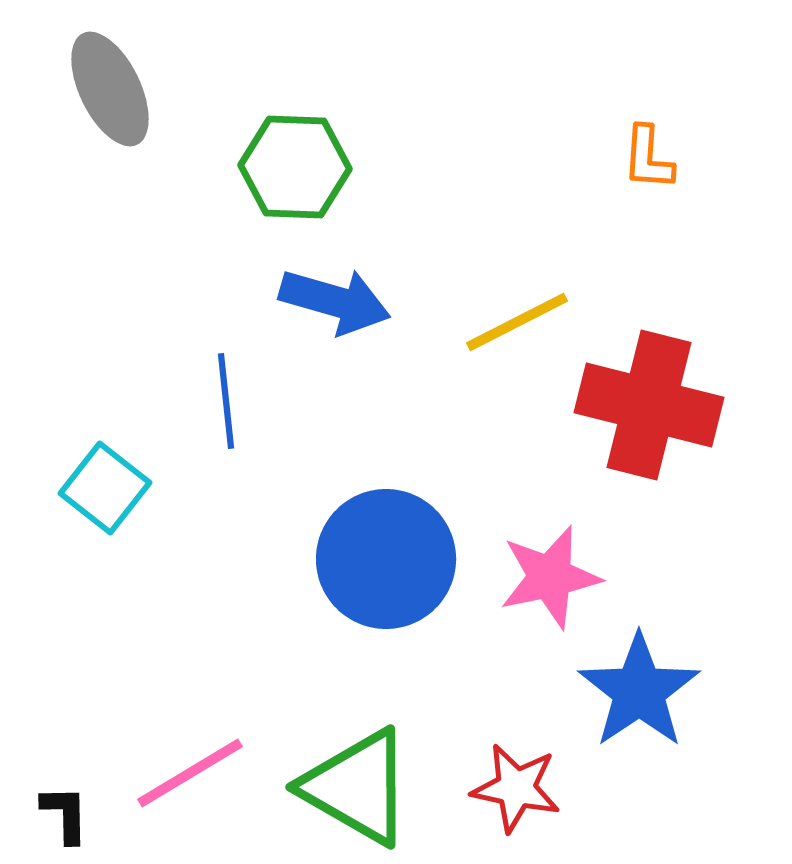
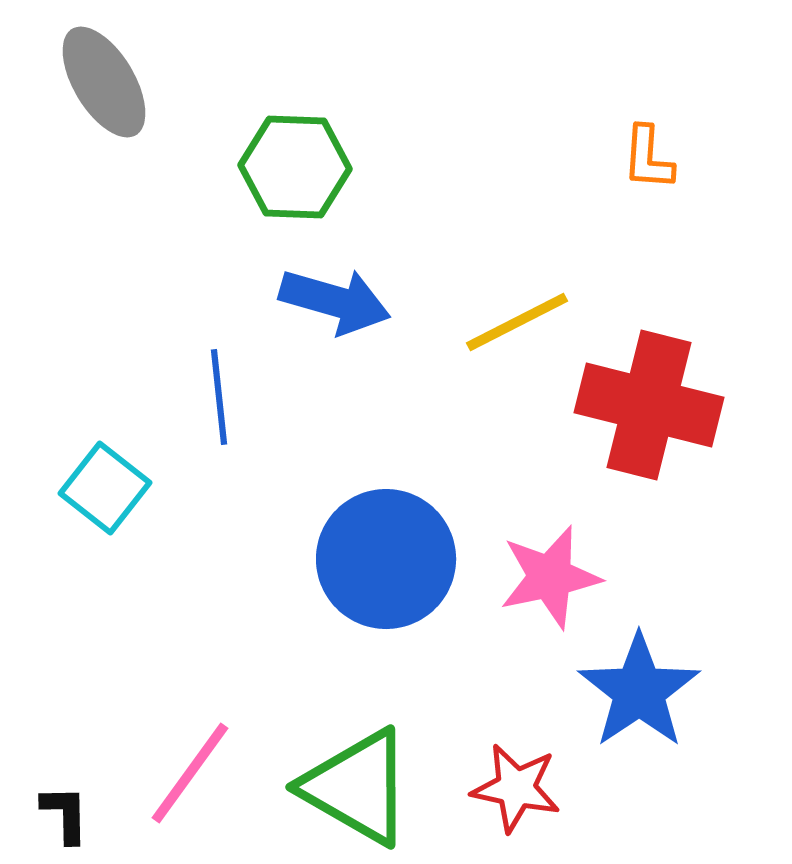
gray ellipse: moved 6 px left, 7 px up; rotated 5 degrees counterclockwise
blue line: moved 7 px left, 4 px up
pink line: rotated 23 degrees counterclockwise
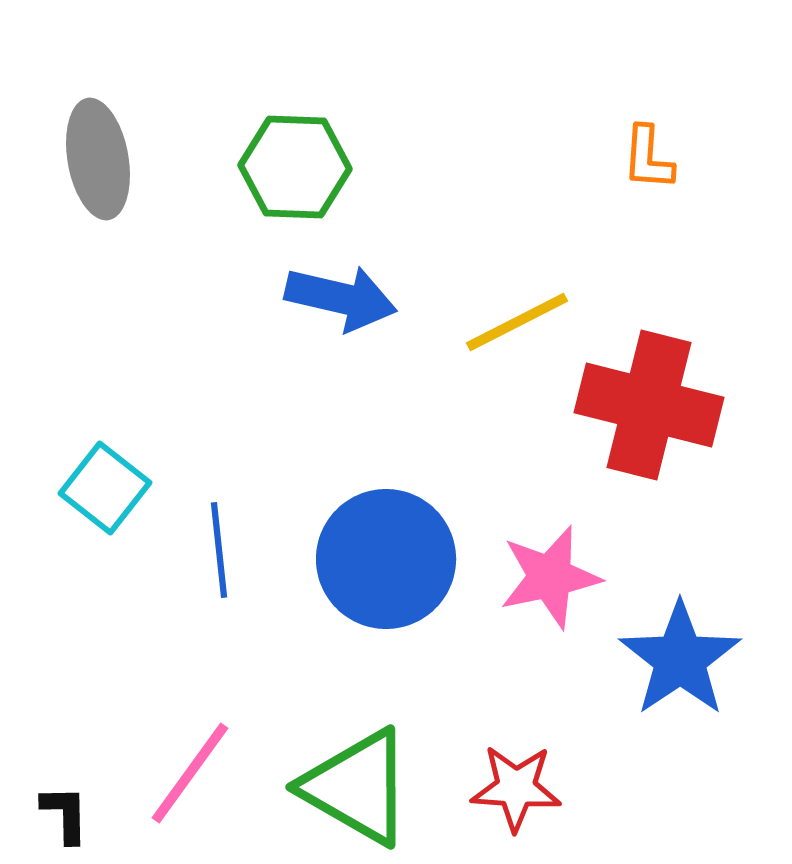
gray ellipse: moved 6 px left, 77 px down; rotated 21 degrees clockwise
blue arrow: moved 6 px right, 3 px up; rotated 3 degrees counterclockwise
blue line: moved 153 px down
blue star: moved 41 px right, 32 px up
red star: rotated 8 degrees counterclockwise
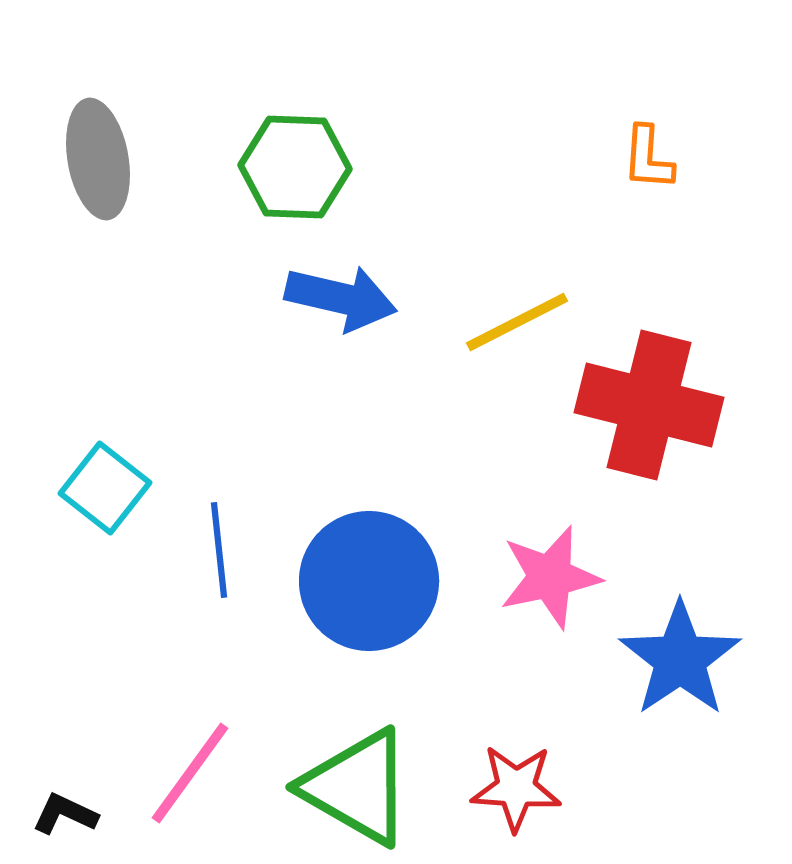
blue circle: moved 17 px left, 22 px down
black L-shape: rotated 64 degrees counterclockwise
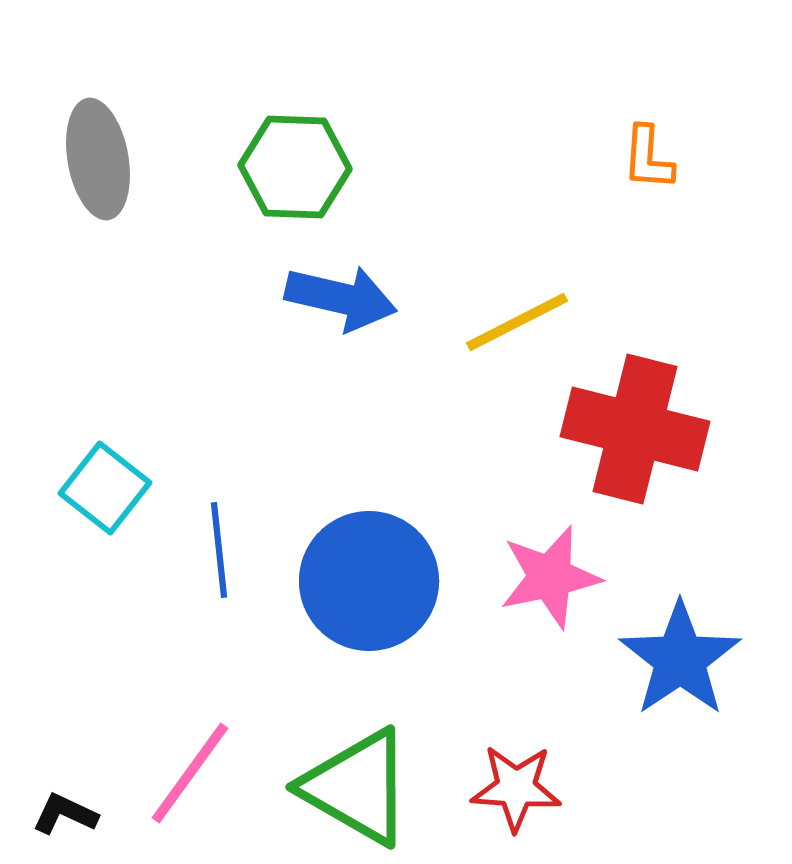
red cross: moved 14 px left, 24 px down
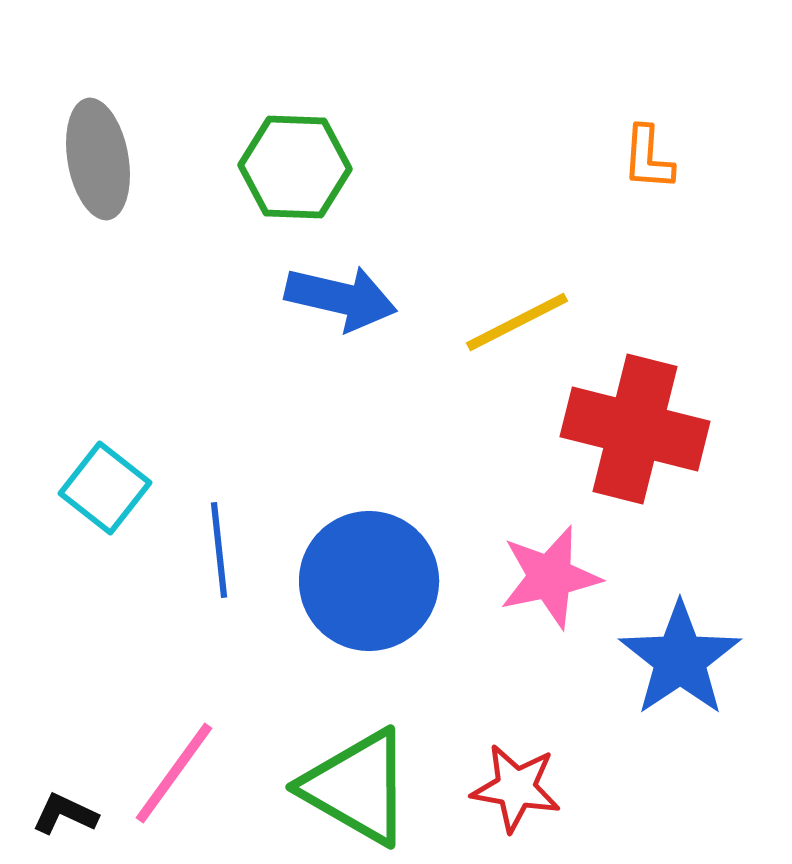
pink line: moved 16 px left
red star: rotated 6 degrees clockwise
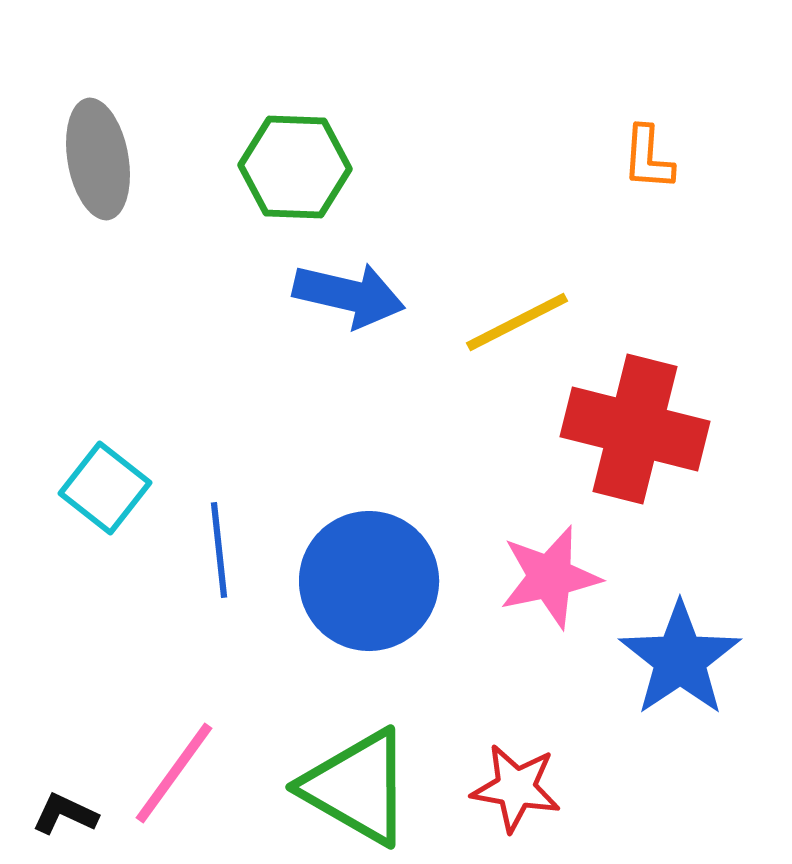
blue arrow: moved 8 px right, 3 px up
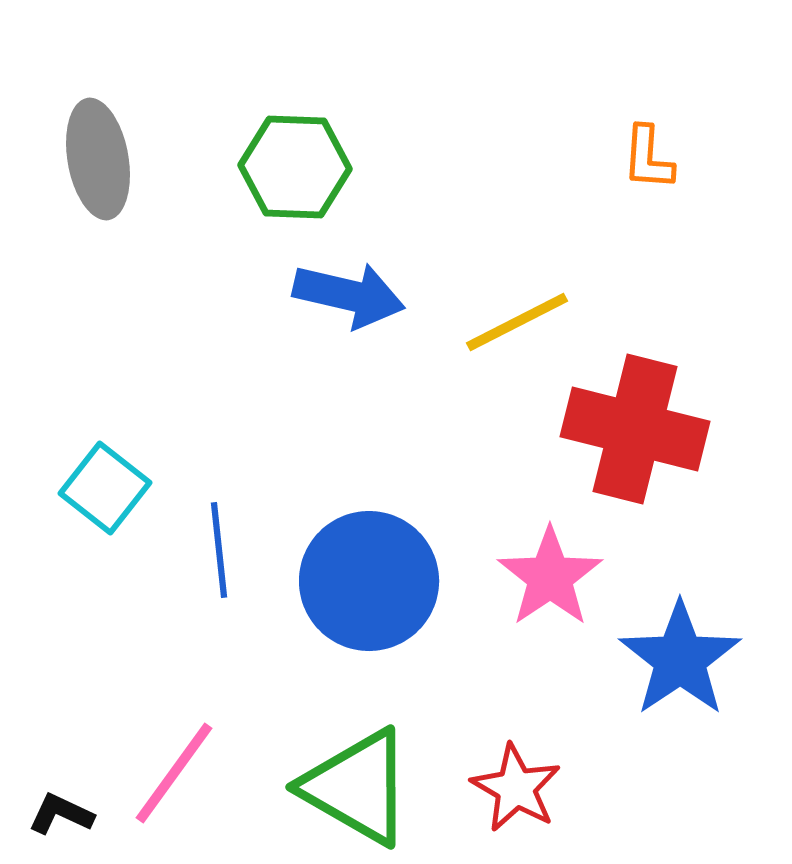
pink star: rotated 22 degrees counterclockwise
red star: rotated 20 degrees clockwise
black L-shape: moved 4 px left
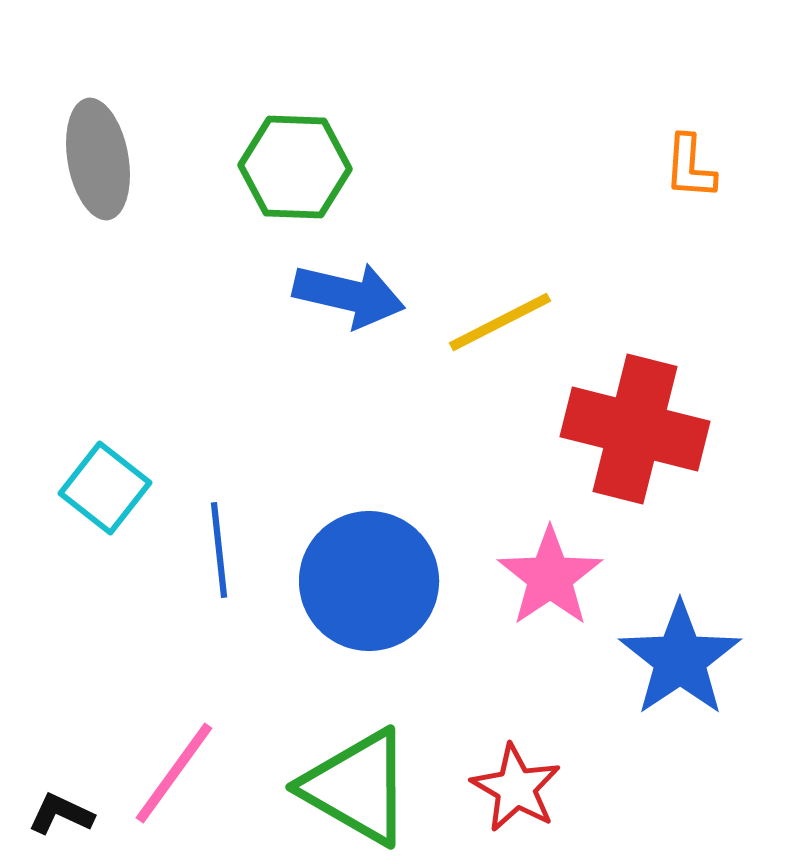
orange L-shape: moved 42 px right, 9 px down
yellow line: moved 17 px left
